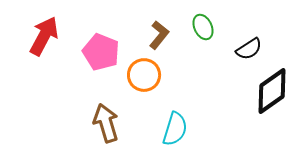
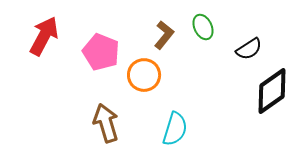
brown L-shape: moved 5 px right
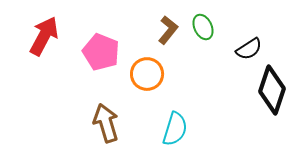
brown L-shape: moved 4 px right, 5 px up
orange circle: moved 3 px right, 1 px up
black diamond: moved 1 px up; rotated 36 degrees counterclockwise
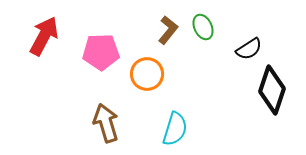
pink pentagon: rotated 24 degrees counterclockwise
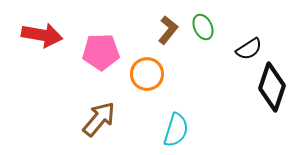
red arrow: moved 2 px left, 1 px up; rotated 72 degrees clockwise
black diamond: moved 3 px up
brown arrow: moved 7 px left, 4 px up; rotated 57 degrees clockwise
cyan semicircle: moved 1 px right, 1 px down
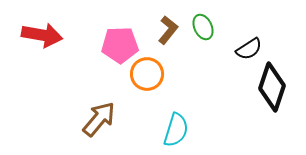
pink pentagon: moved 19 px right, 7 px up
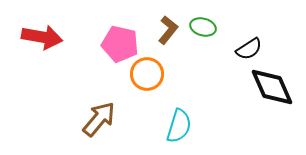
green ellipse: rotated 50 degrees counterclockwise
red arrow: moved 2 px down
pink pentagon: moved 1 px up; rotated 15 degrees clockwise
black diamond: rotated 42 degrees counterclockwise
cyan semicircle: moved 3 px right, 4 px up
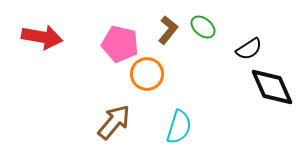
green ellipse: rotated 25 degrees clockwise
brown arrow: moved 15 px right, 3 px down
cyan semicircle: moved 1 px down
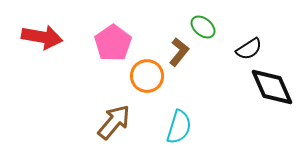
brown L-shape: moved 11 px right, 22 px down
pink pentagon: moved 7 px left, 1 px up; rotated 24 degrees clockwise
orange circle: moved 2 px down
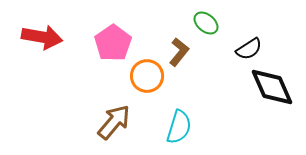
green ellipse: moved 3 px right, 4 px up
